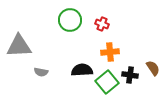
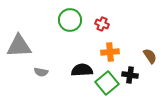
brown semicircle: moved 3 px left, 12 px up
green square: moved 1 px down
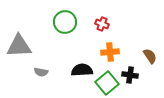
green circle: moved 5 px left, 2 px down
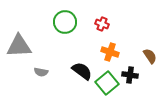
orange cross: rotated 24 degrees clockwise
black semicircle: moved 1 px down; rotated 40 degrees clockwise
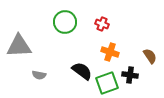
gray semicircle: moved 2 px left, 3 px down
green square: rotated 20 degrees clockwise
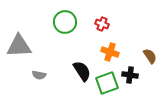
black semicircle: rotated 20 degrees clockwise
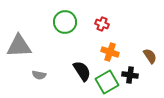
green square: moved 1 px up; rotated 10 degrees counterclockwise
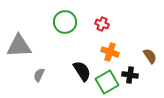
gray semicircle: rotated 104 degrees clockwise
